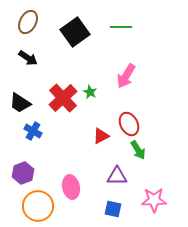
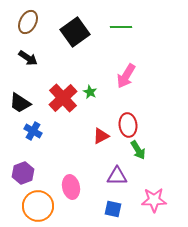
red ellipse: moved 1 px left, 1 px down; rotated 20 degrees clockwise
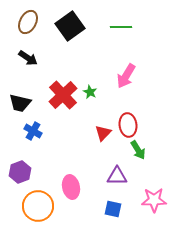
black square: moved 5 px left, 6 px up
red cross: moved 3 px up
black trapezoid: rotated 20 degrees counterclockwise
red triangle: moved 2 px right, 3 px up; rotated 18 degrees counterclockwise
purple hexagon: moved 3 px left, 1 px up
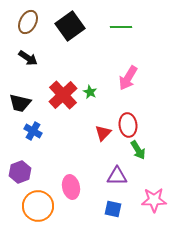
pink arrow: moved 2 px right, 2 px down
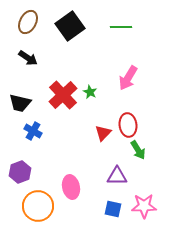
pink star: moved 10 px left, 6 px down
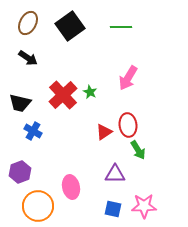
brown ellipse: moved 1 px down
red triangle: moved 1 px right, 1 px up; rotated 12 degrees clockwise
purple triangle: moved 2 px left, 2 px up
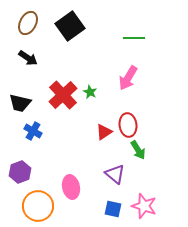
green line: moved 13 px right, 11 px down
purple triangle: rotated 40 degrees clockwise
pink star: rotated 20 degrees clockwise
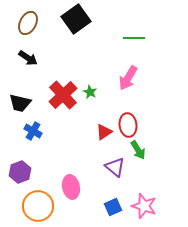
black square: moved 6 px right, 7 px up
purple triangle: moved 7 px up
blue square: moved 2 px up; rotated 36 degrees counterclockwise
